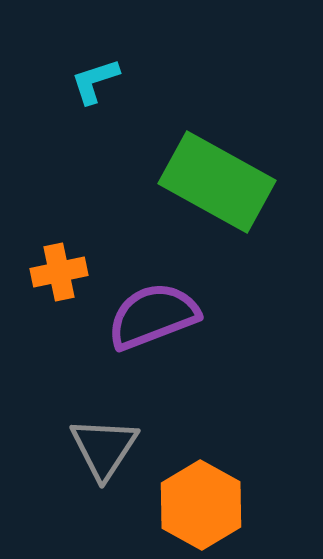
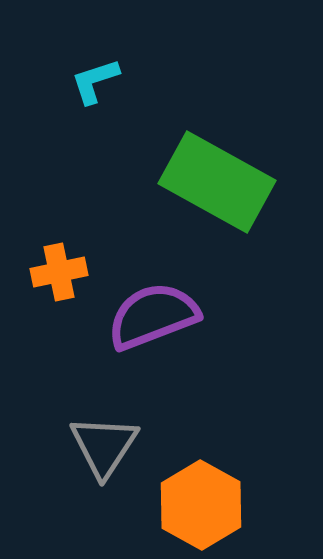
gray triangle: moved 2 px up
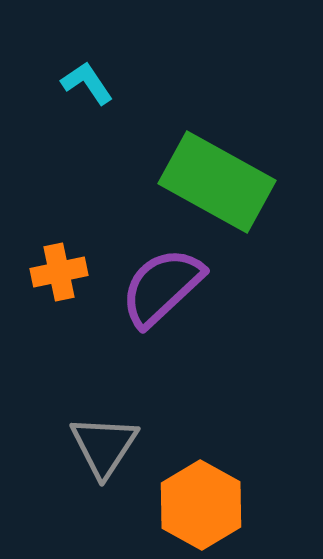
cyan L-shape: moved 8 px left, 2 px down; rotated 74 degrees clockwise
purple semicircle: moved 9 px right, 29 px up; rotated 22 degrees counterclockwise
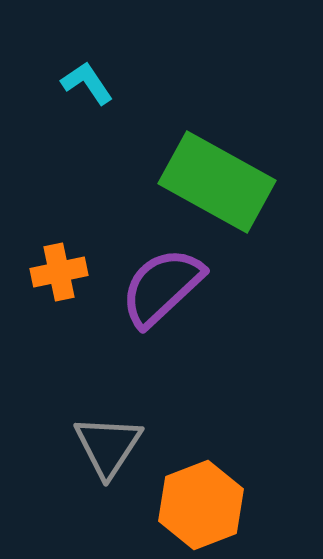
gray triangle: moved 4 px right
orange hexagon: rotated 10 degrees clockwise
